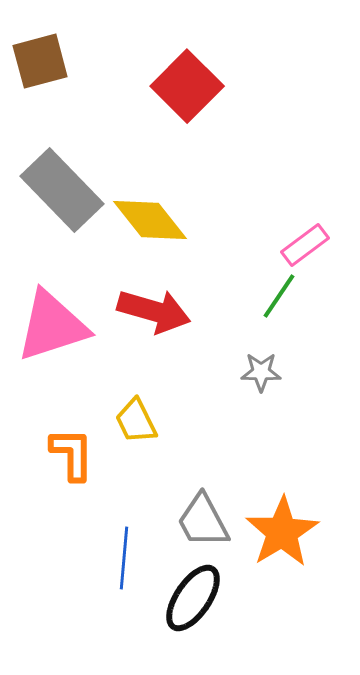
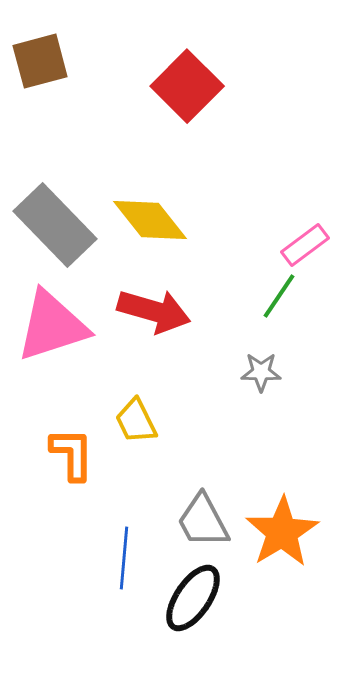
gray rectangle: moved 7 px left, 35 px down
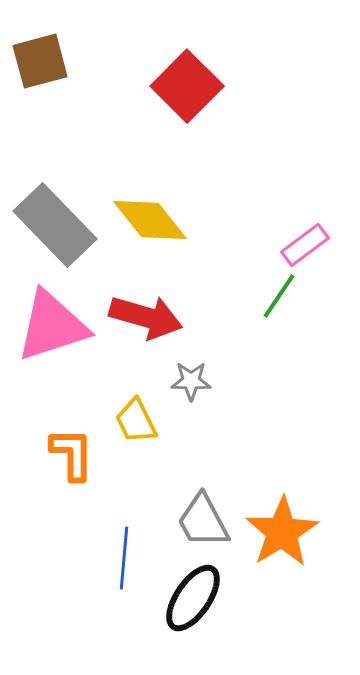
red arrow: moved 8 px left, 6 px down
gray star: moved 70 px left, 9 px down
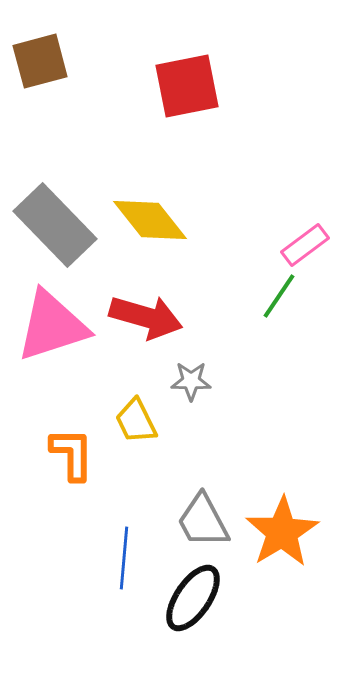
red square: rotated 34 degrees clockwise
